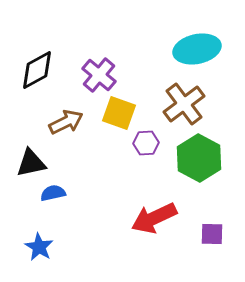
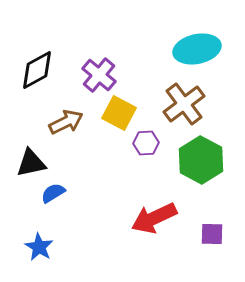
yellow square: rotated 8 degrees clockwise
green hexagon: moved 2 px right, 2 px down
blue semicircle: rotated 20 degrees counterclockwise
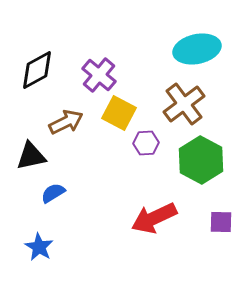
black triangle: moved 7 px up
purple square: moved 9 px right, 12 px up
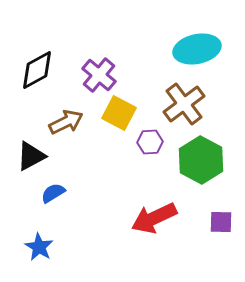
purple hexagon: moved 4 px right, 1 px up
black triangle: rotated 16 degrees counterclockwise
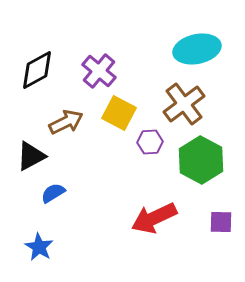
purple cross: moved 4 px up
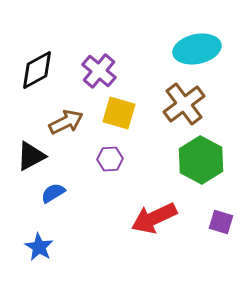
yellow square: rotated 12 degrees counterclockwise
purple hexagon: moved 40 px left, 17 px down
purple square: rotated 15 degrees clockwise
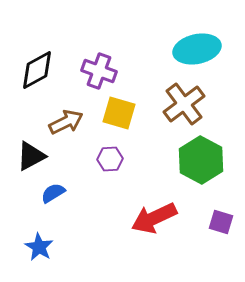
purple cross: rotated 20 degrees counterclockwise
